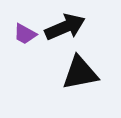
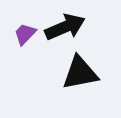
purple trapezoid: rotated 105 degrees clockwise
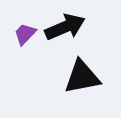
black triangle: moved 2 px right, 4 px down
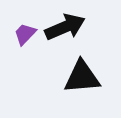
black triangle: rotated 6 degrees clockwise
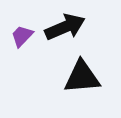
purple trapezoid: moved 3 px left, 2 px down
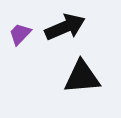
purple trapezoid: moved 2 px left, 2 px up
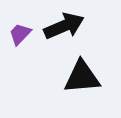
black arrow: moved 1 px left, 1 px up
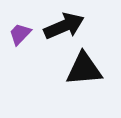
black triangle: moved 2 px right, 8 px up
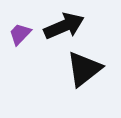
black triangle: rotated 33 degrees counterclockwise
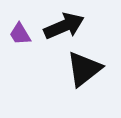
purple trapezoid: rotated 75 degrees counterclockwise
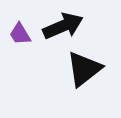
black arrow: moved 1 px left
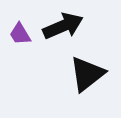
black triangle: moved 3 px right, 5 px down
